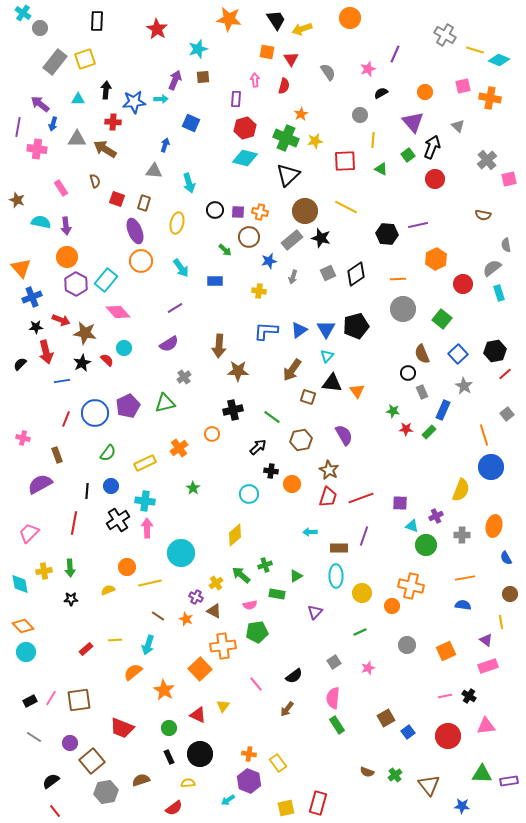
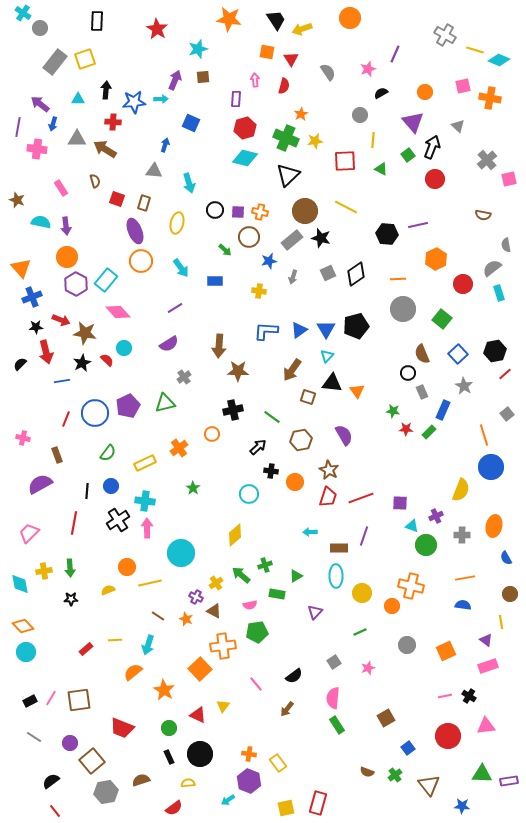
orange circle at (292, 484): moved 3 px right, 2 px up
blue square at (408, 732): moved 16 px down
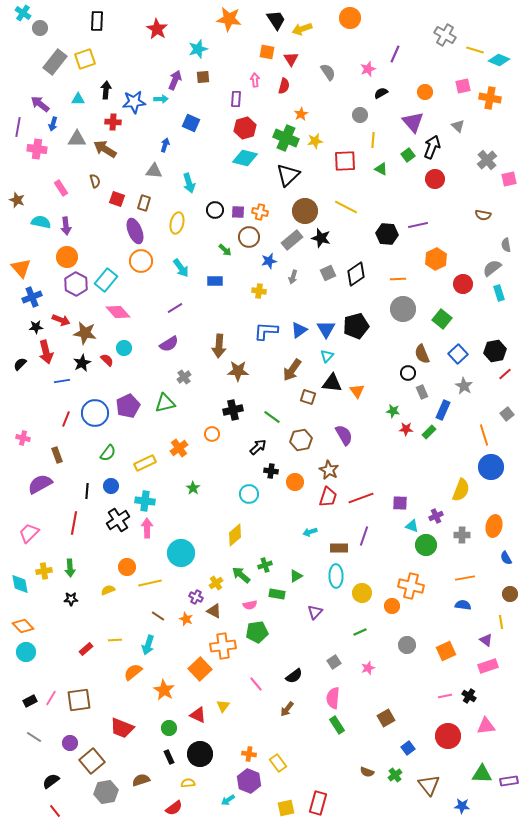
cyan arrow at (310, 532): rotated 16 degrees counterclockwise
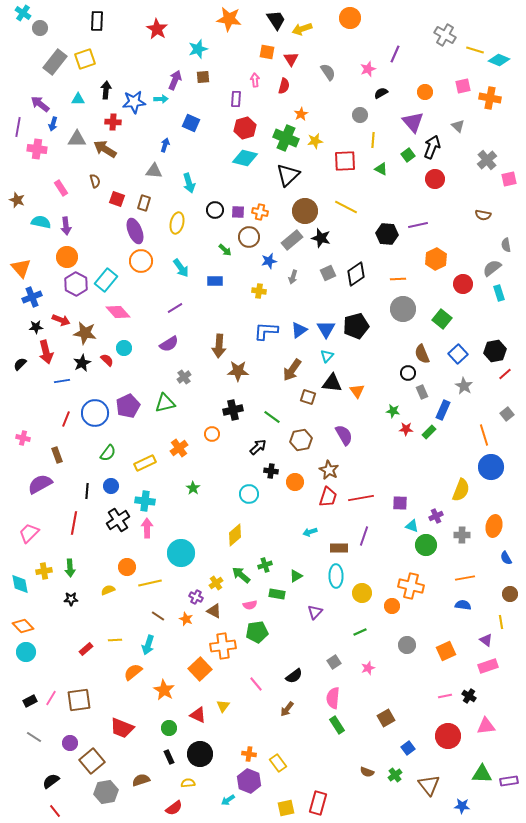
red line at (361, 498): rotated 10 degrees clockwise
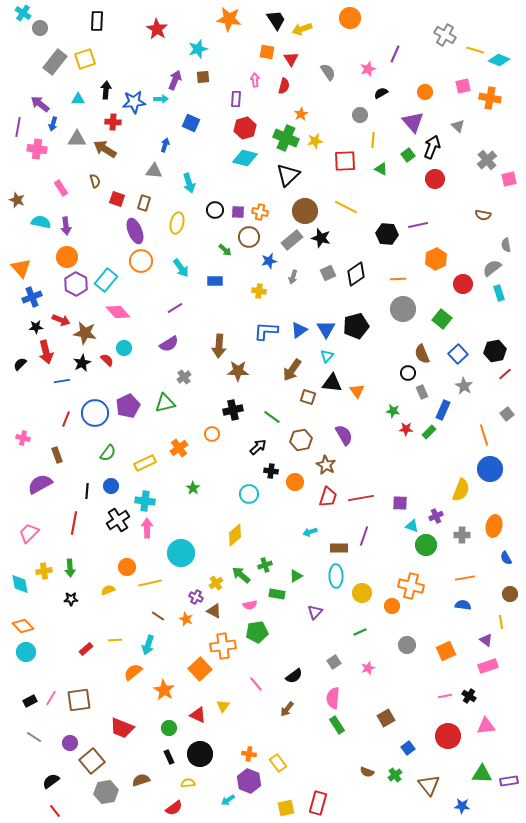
blue circle at (491, 467): moved 1 px left, 2 px down
brown star at (329, 470): moved 3 px left, 5 px up
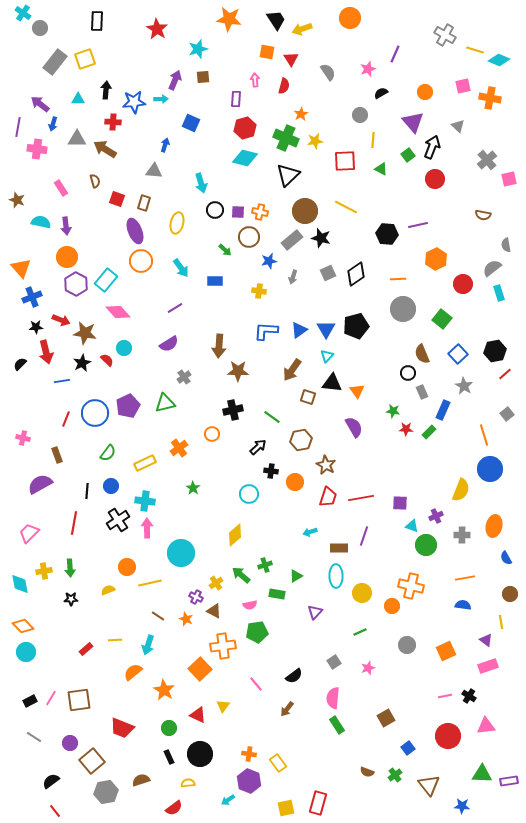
cyan arrow at (189, 183): moved 12 px right
purple semicircle at (344, 435): moved 10 px right, 8 px up
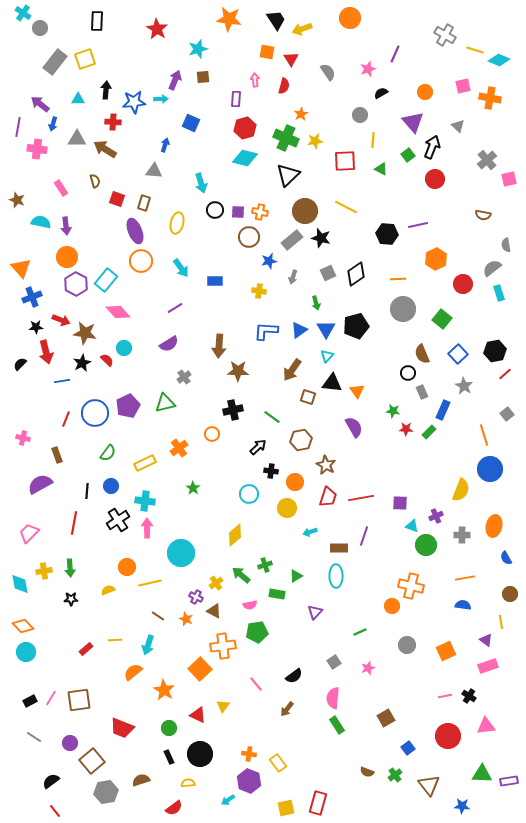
green arrow at (225, 250): moved 91 px right, 53 px down; rotated 32 degrees clockwise
yellow circle at (362, 593): moved 75 px left, 85 px up
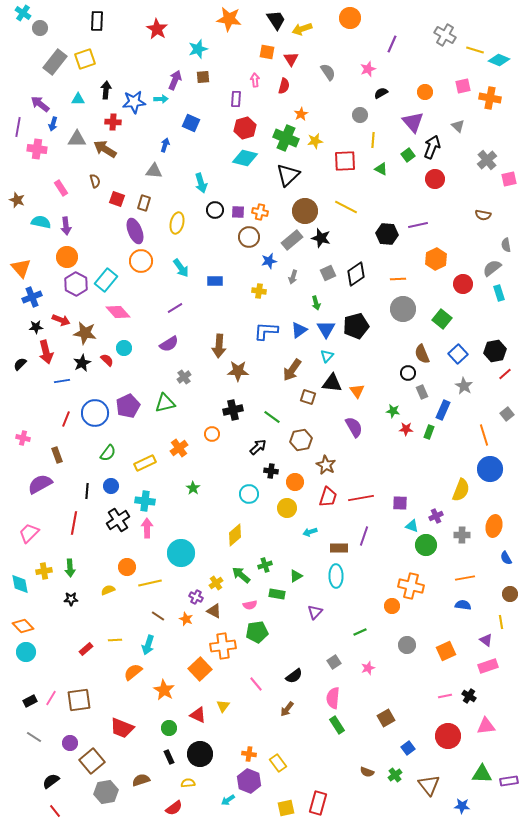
purple line at (395, 54): moved 3 px left, 10 px up
green rectangle at (429, 432): rotated 24 degrees counterclockwise
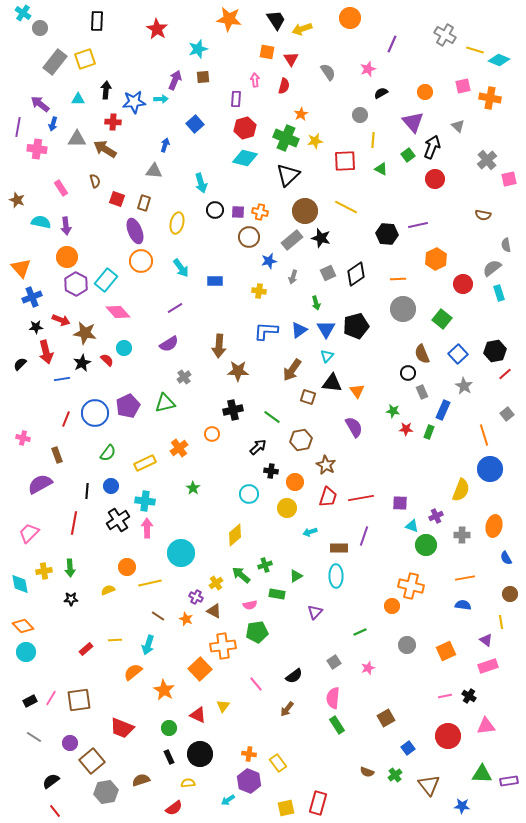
blue square at (191, 123): moved 4 px right, 1 px down; rotated 24 degrees clockwise
blue line at (62, 381): moved 2 px up
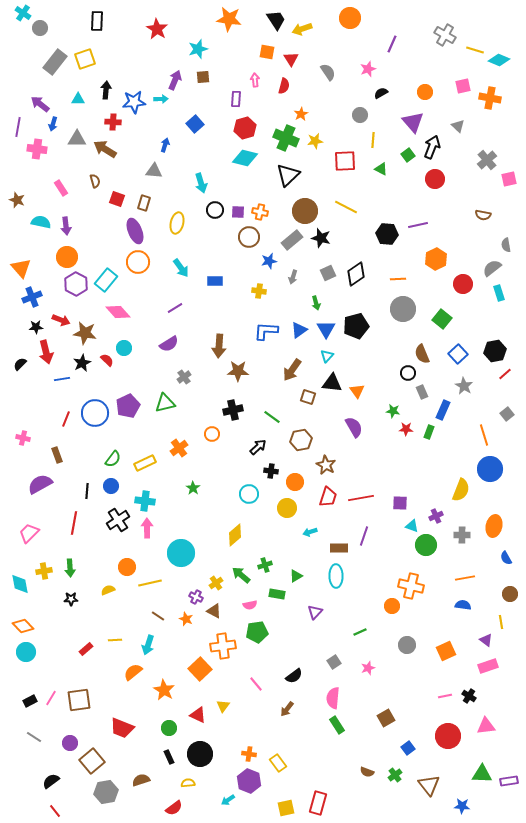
orange circle at (141, 261): moved 3 px left, 1 px down
green semicircle at (108, 453): moved 5 px right, 6 px down
